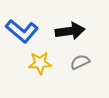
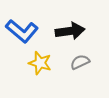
yellow star: rotated 20 degrees clockwise
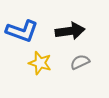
blue L-shape: rotated 20 degrees counterclockwise
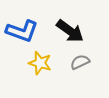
black arrow: rotated 44 degrees clockwise
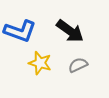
blue L-shape: moved 2 px left
gray semicircle: moved 2 px left, 3 px down
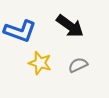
black arrow: moved 5 px up
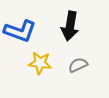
black arrow: rotated 64 degrees clockwise
yellow star: rotated 10 degrees counterclockwise
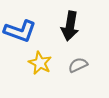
yellow star: rotated 20 degrees clockwise
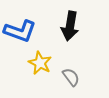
gray semicircle: moved 7 px left, 12 px down; rotated 78 degrees clockwise
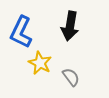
blue L-shape: moved 1 px right, 1 px down; rotated 96 degrees clockwise
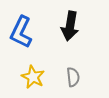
yellow star: moved 7 px left, 14 px down
gray semicircle: moved 2 px right; rotated 30 degrees clockwise
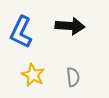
black arrow: rotated 96 degrees counterclockwise
yellow star: moved 2 px up
